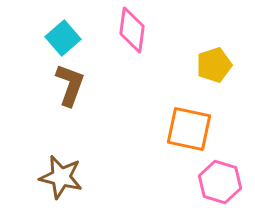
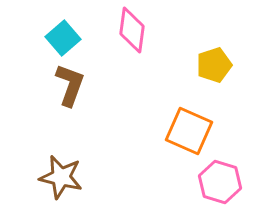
orange square: moved 2 px down; rotated 12 degrees clockwise
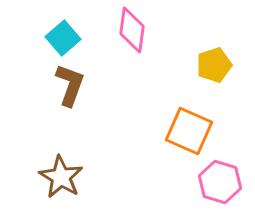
brown star: rotated 18 degrees clockwise
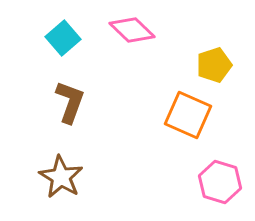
pink diamond: rotated 54 degrees counterclockwise
brown L-shape: moved 17 px down
orange square: moved 1 px left, 16 px up
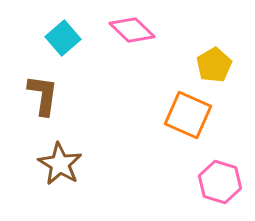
yellow pentagon: rotated 12 degrees counterclockwise
brown L-shape: moved 27 px left, 7 px up; rotated 12 degrees counterclockwise
brown star: moved 1 px left, 13 px up
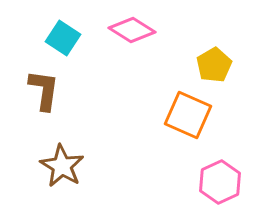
pink diamond: rotated 12 degrees counterclockwise
cyan square: rotated 16 degrees counterclockwise
brown L-shape: moved 1 px right, 5 px up
brown star: moved 2 px right, 2 px down
pink hexagon: rotated 18 degrees clockwise
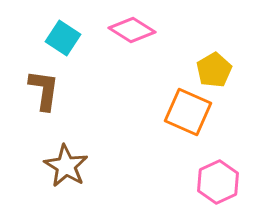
yellow pentagon: moved 5 px down
orange square: moved 3 px up
brown star: moved 4 px right
pink hexagon: moved 2 px left
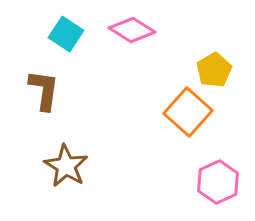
cyan square: moved 3 px right, 4 px up
orange square: rotated 18 degrees clockwise
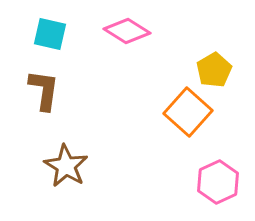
pink diamond: moved 5 px left, 1 px down
cyan square: moved 16 px left; rotated 20 degrees counterclockwise
